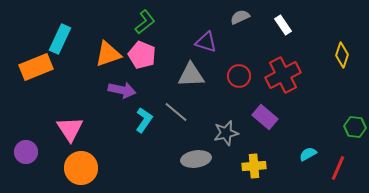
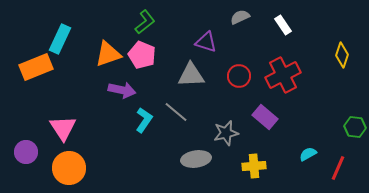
pink triangle: moved 7 px left, 1 px up
orange circle: moved 12 px left
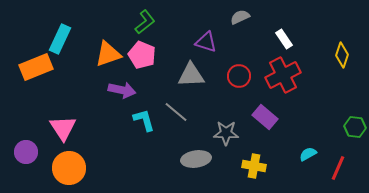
white rectangle: moved 1 px right, 14 px down
cyan L-shape: rotated 50 degrees counterclockwise
gray star: rotated 15 degrees clockwise
yellow cross: rotated 15 degrees clockwise
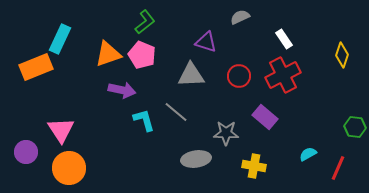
pink triangle: moved 2 px left, 2 px down
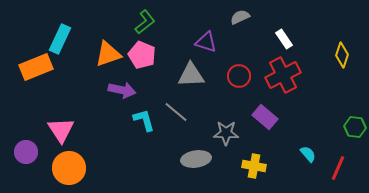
cyan semicircle: rotated 78 degrees clockwise
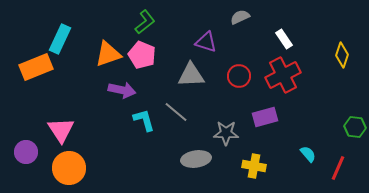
purple rectangle: rotated 55 degrees counterclockwise
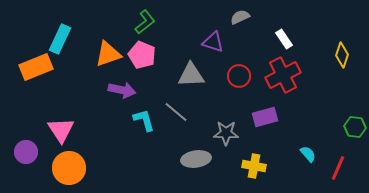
purple triangle: moved 7 px right
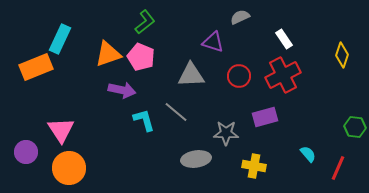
pink pentagon: moved 1 px left, 2 px down
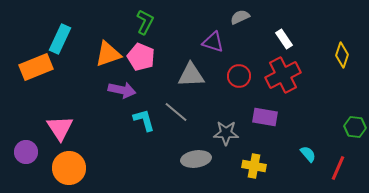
green L-shape: rotated 25 degrees counterclockwise
purple rectangle: rotated 25 degrees clockwise
pink triangle: moved 1 px left, 2 px up
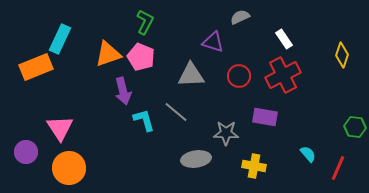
purple arrow: moved 1 px right, 1 px down; rotated 64 degrees clockwise
